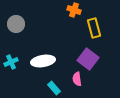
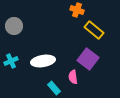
orange cross: moved 3 px right
gray circle: moved 2 px left, 2 px down
yellow rectangle: moved 2 px down; rotated 36 degrees counterclockwise
cyan cross: moved 1 px up
pink semicircle: moved 4 px left, 2 px up
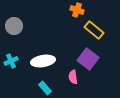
cyan rectangle: moved 9 px left
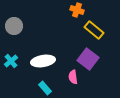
cyan cross: rotated 16 degrees counterclockwise
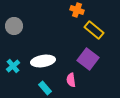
cyan cross: moved 2 px right, 5 px down
pink semicircle: moved 2 px left, 3 px down
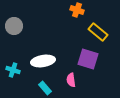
yellow rectangle: moved 4 px right, 2 px down
purple square: rotated 20 degrees counterclockwise
cyan cross: moved 4 px down; rotated 32 degrees counterclockwise
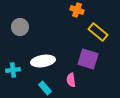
gray circle: moved 6 px right, 1 px down
cyan cross: rotated 24 degrees counterclockwise
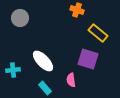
gray circle: moved 9 px up
yellow rectangle: moved 1 px down
white ellipse: rotated 55 degrees clockwise
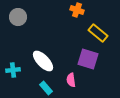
gray circle: moved 2 px left, 1 px up
cyan rectangle: moved 1 px right
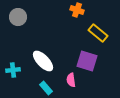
purple square: moved 1 px left, 2 px down
